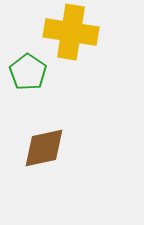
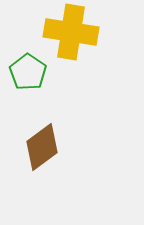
brown diamond: moved 2 px left, 1 px up; rotated 24 degrees counterclockwise
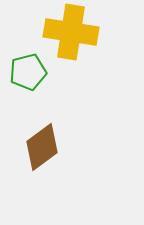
green pentagon: rotated 24 degrees clockwise
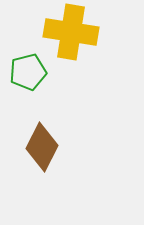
brown diamond: rotated 27 degrees counterclockwise
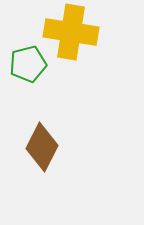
green pentagon: moved 8 px up
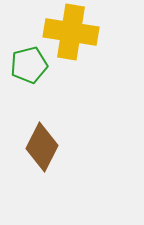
green pentagon: moved 1 px right, 1 px down
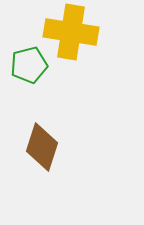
brown diamond: rotated 9 degrees counterclockwise
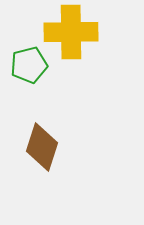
yellow cross: rotated 10 degrees counterclockwise
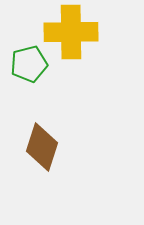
green pentagon: moved 1 px up
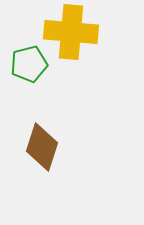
yellow cross: rotated 6 degrees clockwise
